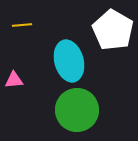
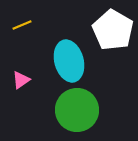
yellow line: rotated 18 degrees counterclockwise
pink triangle: moved 7 px right; rotated 30 degrees counterclockwise
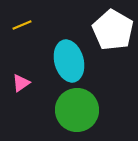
pink triangle: moved 3 px down
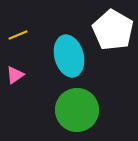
yellow line: moved 4 px left, 10 px down
cyan ellipse: moved 5 px up
pink triangle: moved 6 px left, 8 px up
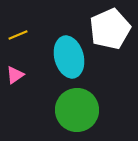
white pentagon: moved 3 px left, 1 px up; rotated 18 degrees clockwise
cyan ellipse: moved 1 px down
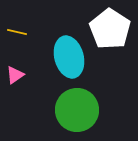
white pentagon: rotated 15 degrees counterclockwise
yellow line: moved 1 px left, 3 px up; rotated 36 degrees clockwise
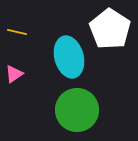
pink triangle: moved 1 px left, 1 px up
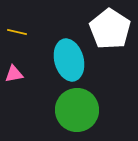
cyan ellipse: moved 3 px down
pink triangle: rotated 24 degrees clockwise
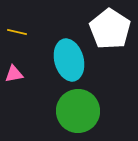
green circle: moved 1 px right, 1 px down
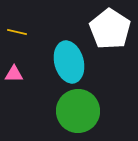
cyan ellipse: moved 2 px down
pink triangle: rotated 12 degrees clockwise
